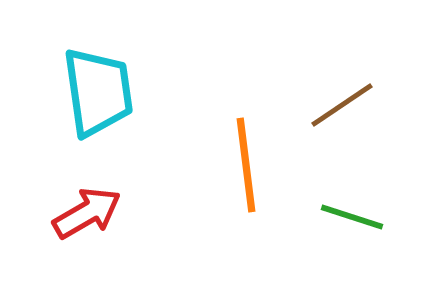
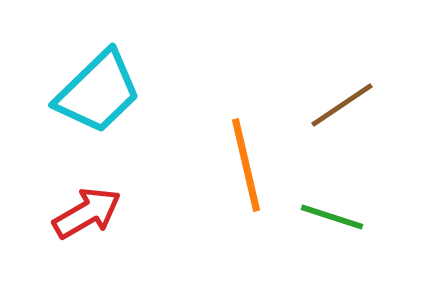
cyan trapezoid: rotated 54 degrees clockwise
orange line: rotated 6 degrees counterclockwise
green line: moved 20 px left
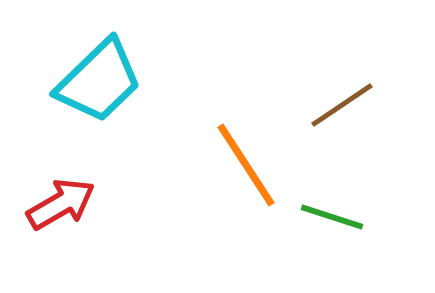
cyan trapezoid: moved 1 px right, 11 px up
orange line: rotated 20 degrees counterclockwise
red arrow: moved 26 px left, 9 px up
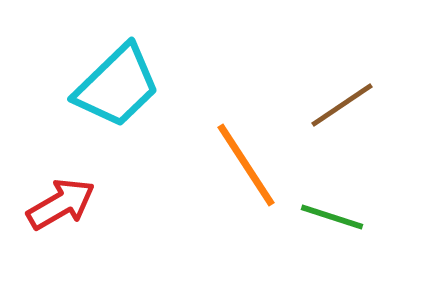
cyan trapezoid: moved 18 px right, 5 px down
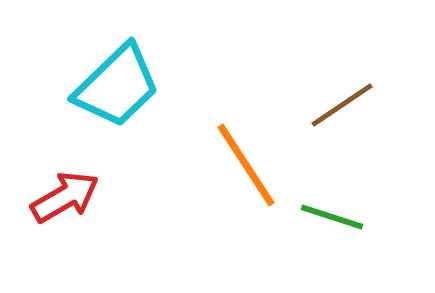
red arrow: moved 4 px right, 7 px up
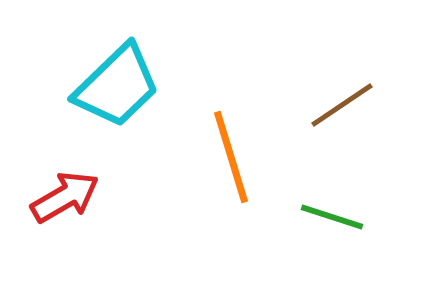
orange line: moved 15 px left, 8 px up; rotated 16 degrees clockwise
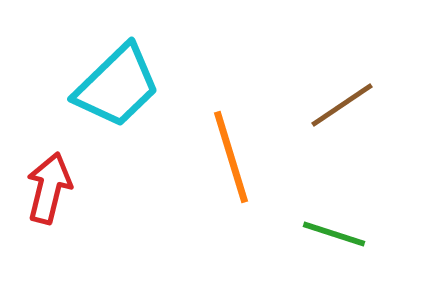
red arrow: moved 16 px left, 9 px up; rotated 46 degrees counterclockwise
green line: moved 2 px right, 17 px down
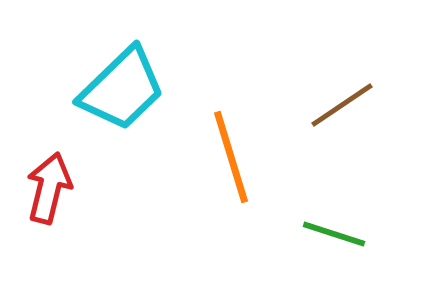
cyan trapezoid: moved 5 px right, 3 px down
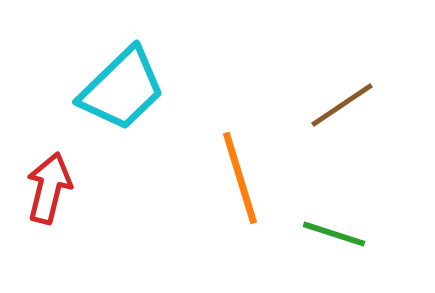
orange line: moved 9 px right, 21 px down
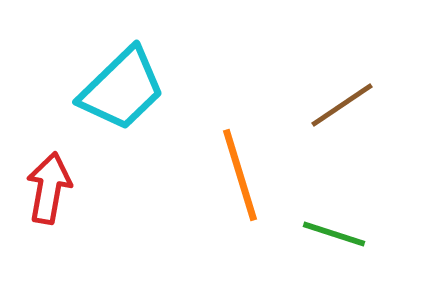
orange line: moved 3 px up
red arrow: rotated 4 degrees counterclockwise
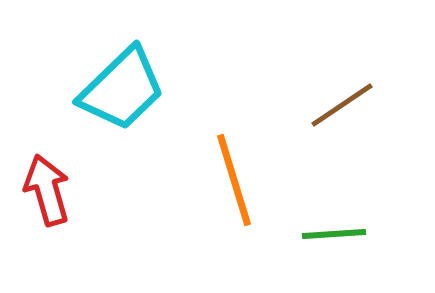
orange line: moved 6 px left, 5 px down
red arrow: moved 2 px left, 2 px down; rotated 26 degrees counterclockwise
green line: rotated 22 degrees counterclockwise
